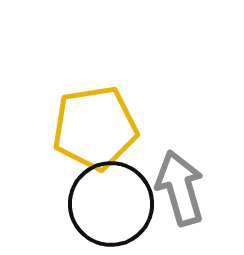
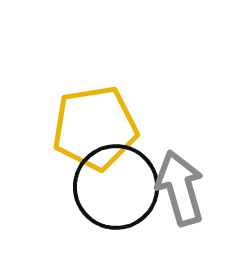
black circle: moved 5 px right, 17 px up
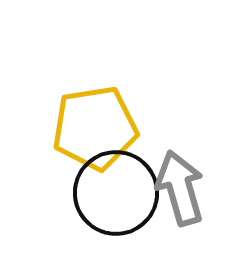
black circle: moved 6 px down
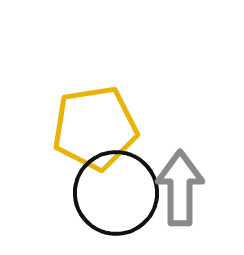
gray arrow: rotated 16 degrees clockwise
